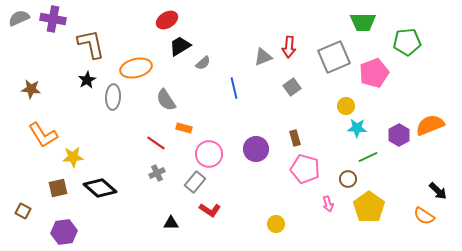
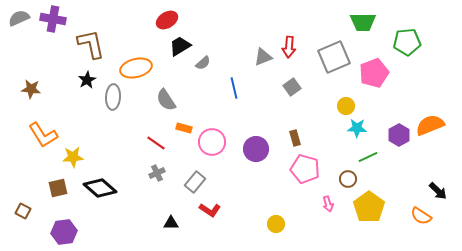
pink circle at (209, 154): moved 3 px right, 12 px up
orange semicircle at (424, 216): moved 3 px left
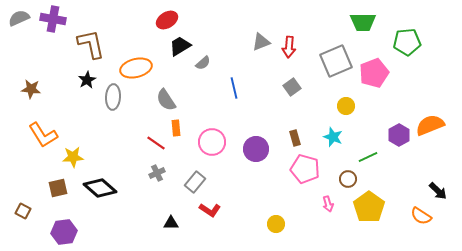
gray triangle at (263, 57): moved 2 px left, 15 px up
gray square at (334, 57): moved 2 px right, 4 px down
orange rectangle at (184, 128): moved 8 px left; rotated 70 degrees clockwise
cyan star at (357, 128): moved 24 px left, 9 px down; rotated 18 degrees clockwise
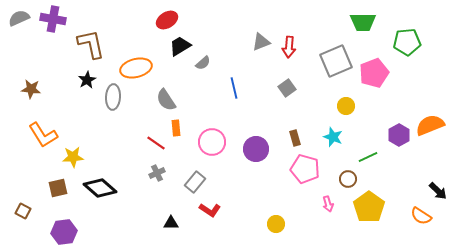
gray square at (292, 87): moved 5 px left, 1 px down
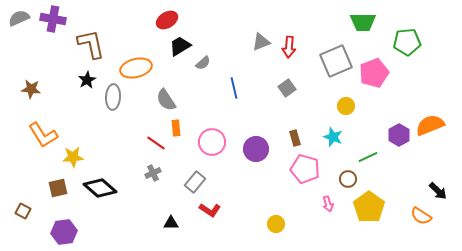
gray cross at (157, 173): moved 4 px left
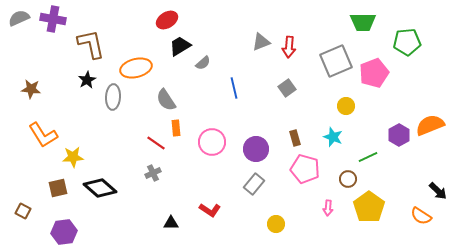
gray rectangle at (195, 182): moved 59 px right, 2 px down
pink arrow at (328, 204): moved 4 px down; rotated 21 degrees clockwise
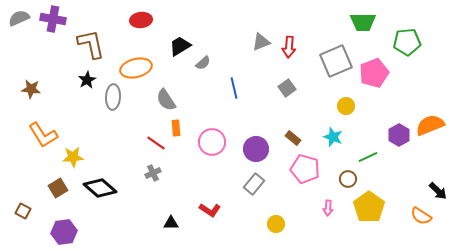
red ellipse at (167, 20): moved 26 px left; rotated 25 degrees clockwise
brown rectangle at (295, 138): moved 2 px left; rotated 35 degrees counterclockwise
brown square at (58, 188): rotated 18 degrees counterclockwise
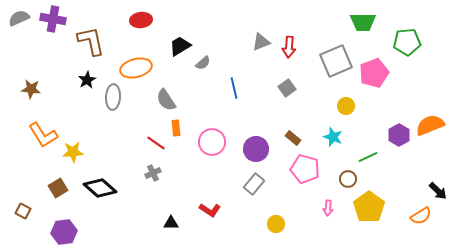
brown L-shape at (91, 44): moved 3 px up
yellow star at (73, 157): moved 5 px up
orange semicircle at (421, 216): rotated 65 degrees counterclockwise
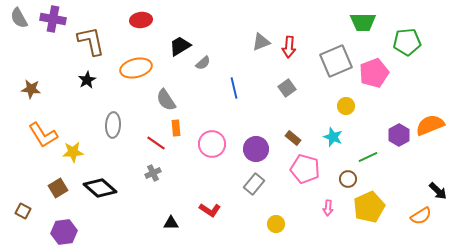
gray semicircle at (19, 18): rotated 95 degrees counterclockwise
gray ellipse at (113, 97): moved 28 px down
pink circle at (212, 142): moved 2 px down
yellow pentagon at (369, 207): rotated 12 degrees clockwise
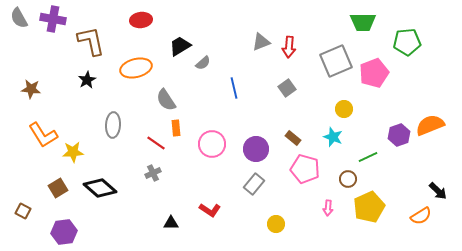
yellow circle at (346, 106): moved 2 px left, 3 px down
purple hexagon at (399, 135): rotated 10 degrees clockwise
